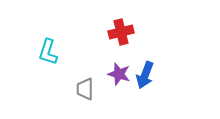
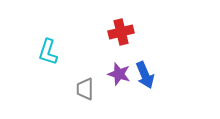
blue arrow: rotated 44 degrees counterclockwise
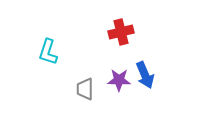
purple star: moved 6 px down; rotated 15 degrees counterclockwise
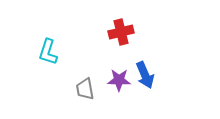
gray trapezoid: rotated 10 degrees counterclockwise
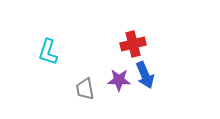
red cross: moved 12 px right, 12 px down
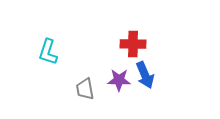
red cross: rotated 15 degrees clockwise
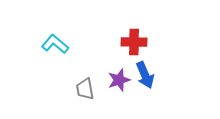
red cross: moved 1 px right, 2 px up
cyan L-shape: moved 7 px right, 8 px up; rotated 112 degrees clockwise
purple star: rotated 20 degrees counterclockwise
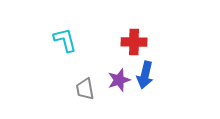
cyan L-shape: moved 10 px right, 4 px up; rotated 36 degrees clockwise
blue arrow: rotated 36 degrees clockwise
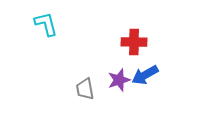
cyan L-shape: moved 19 px left, 16 px up
blue arrow: rotated 48 degrees clockwise
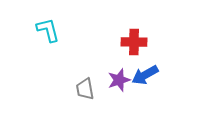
cyan L-shape: moved 2 px right, 6 px down
